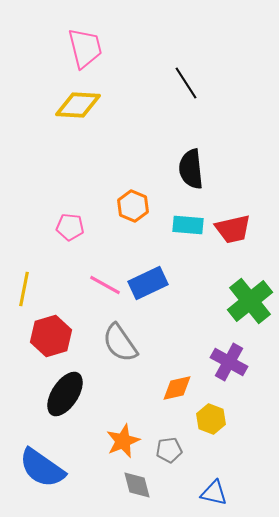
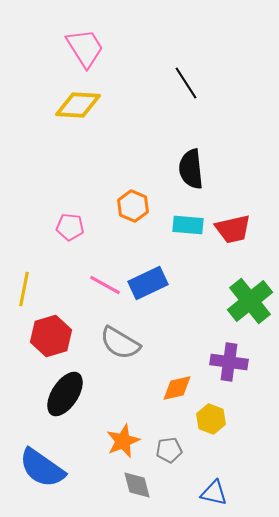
pink trapezoid: rotated 18 degrees counterclockwise
gray semicircle: rotated 24 degrees counterclockwise
purple cross: rotated 21 degrees counterclockwise
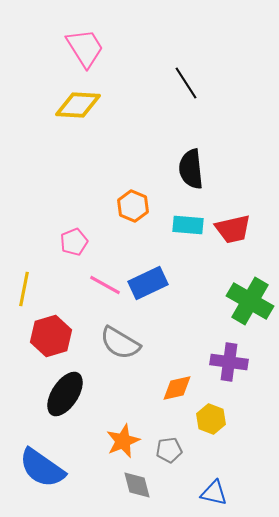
pink pentagon: moved 4 px right, 15 px down; rotated 28 degrees counterclockwise
green cross: rotated 21 degrees counterclockwise
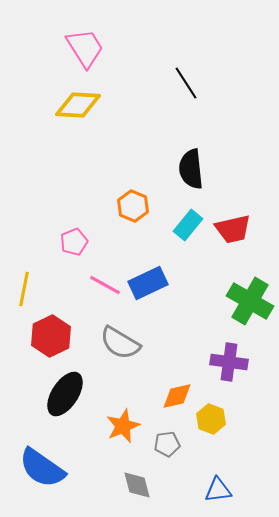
cyan rectangle: rotated 56 degrees counterclockwise
red hexagon: rotated 9 degrees counterclockwise
orange diamond: moved 8 px down
orange star: moved 15 px up
gray pentagon: moved 2 px left, 6 px up
blue triangle: moved 4 px right, 3 px up; rotated 20 degrees counterclockwise
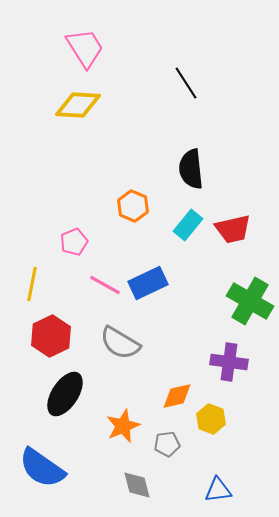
yellow line: moved 8 px right, 5 px up
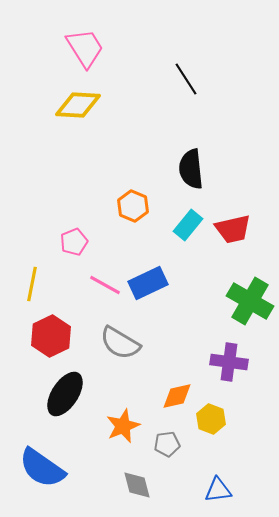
black line: moved 4 px up
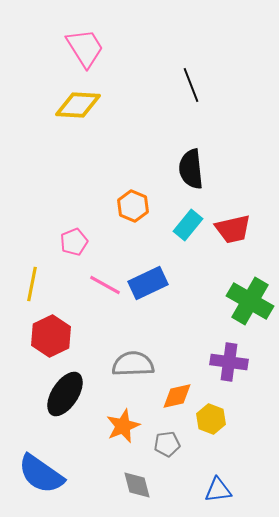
black line: moved 5 px right, 6 px down; rotated 12 degrees clockwise
gray semicircle: moved 13 px right, 21 px down; rotated 147 degrees clockwise
blue semicircle: moved 1 px left, 6 px down
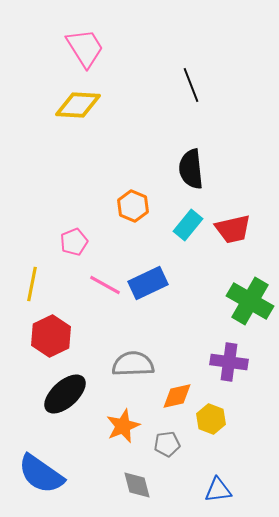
black ellipse: rotated 15 degrees clockwise
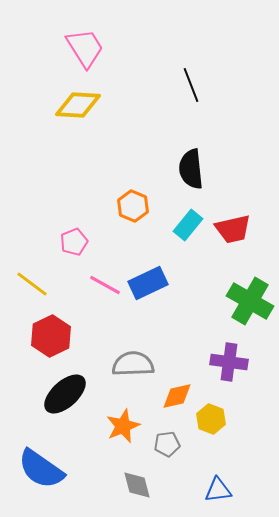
yellow line: rotated 64 degrees counterclockwise
blue semicircle: moved 5 px up
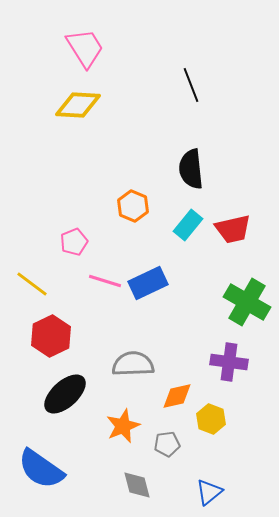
pink line: moved 4 px up; rotated 12 degrees counterclockwise
green cross: moved 3 px left, 1 px down
blue triangle: moved 9 px left, 2 px down; rotated 32 degrees counterclockwise
